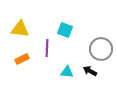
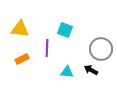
black arrow: moved 1 px right, 1 px up
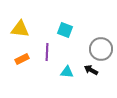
purple line: moved 4 px down
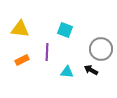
orange rectangle: moved 1 px down
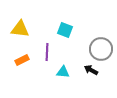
cyan triangle: moved 4 px left
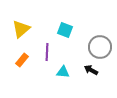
yellow triangle: moved 1 px right; rotated 48 degrees counterclockwise
gray circle: moved 1 px left, 2 px up
orange rectangle: rotated 24 degrees counterclockwise
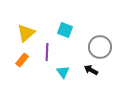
yellow triangle: moved 5 px right, 4 px down
cyan triangle: rotated 48 degrees clockwise
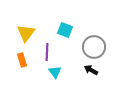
yellow triangle: rotated 12 degrees counterclockwise
gray circle: moved 6 px left
orange rectangle: rotated 56 degrees counterclockwise
cyan triangle: moved 8 px left
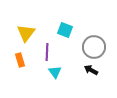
orange rectangle: moved 2 px left
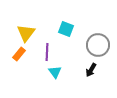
cyan square: moved 1 px right, 1 px up
gray circle: moved 4 px right, 2 px up
orange rectangle: moved 1 px left, 6 px up; rotated 56 degrees clockwise
black arrow: rotated 88 degrees counterclockwise
